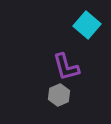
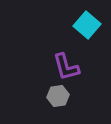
gray hexagon: moved 1 px left, 1 px down; rotated 15 degrees clockwise
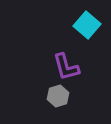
gray hexagon: rotated 10 degrees counterclockwise
